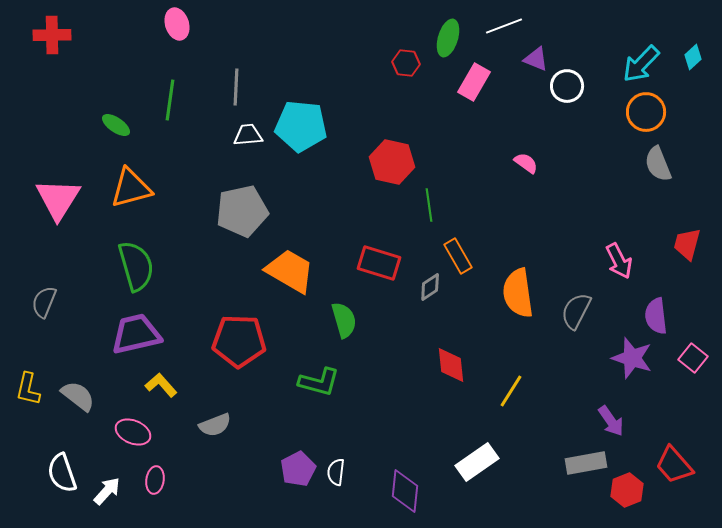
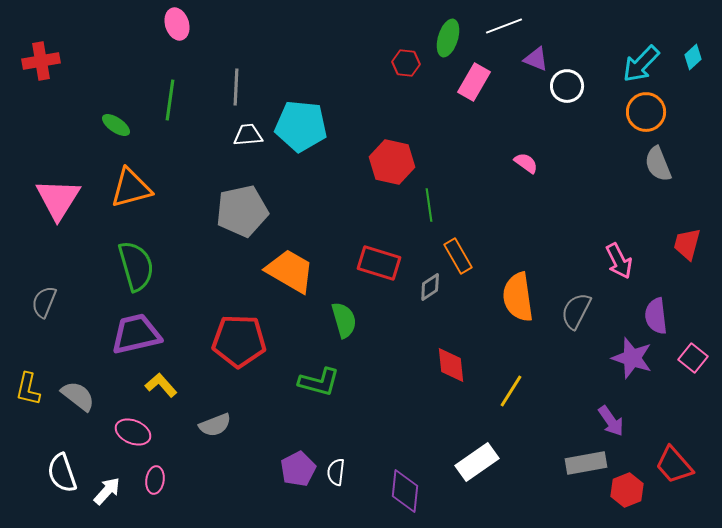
red cross at (52, 35): moved 11 px left, 26 px down; rotated 9 degrees counterclockwise
orange semicircle at (518, 293): moved 4 px down
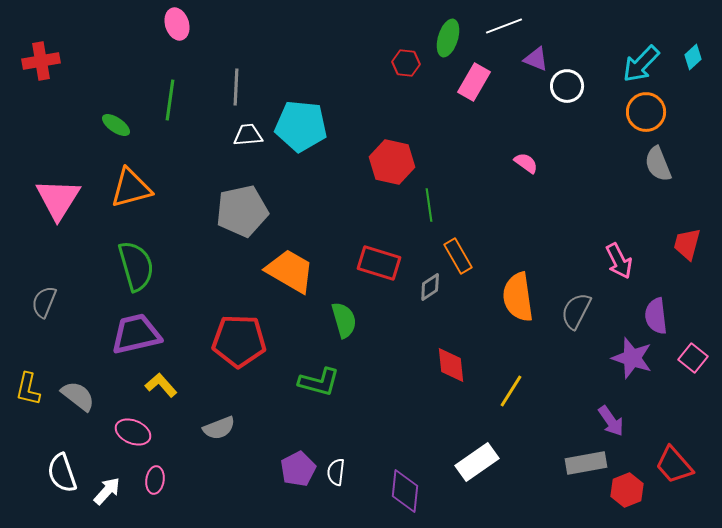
gray semicircle at (215, 425): moved 4 px right, 3 px down
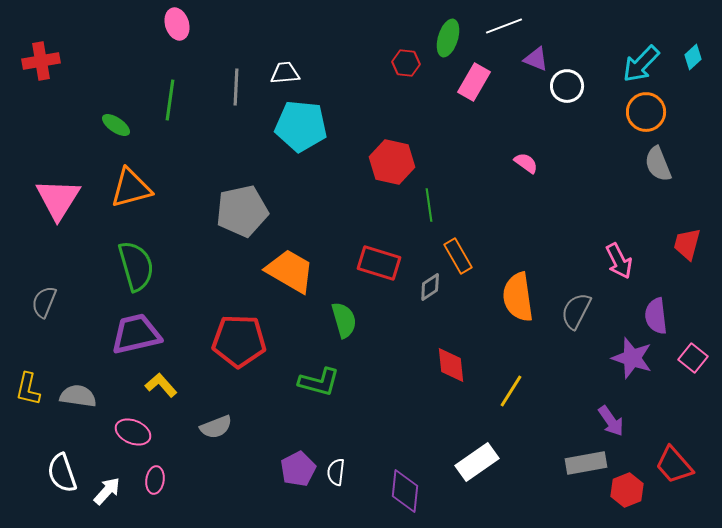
white trapezoid at (248, 135): moved 37 px right, 62 px up
gray semicircle at (78, 396): rotated 30 degrees counterclockwise
gray semicircle at (219, 428): moved 3 px left, 1 px up
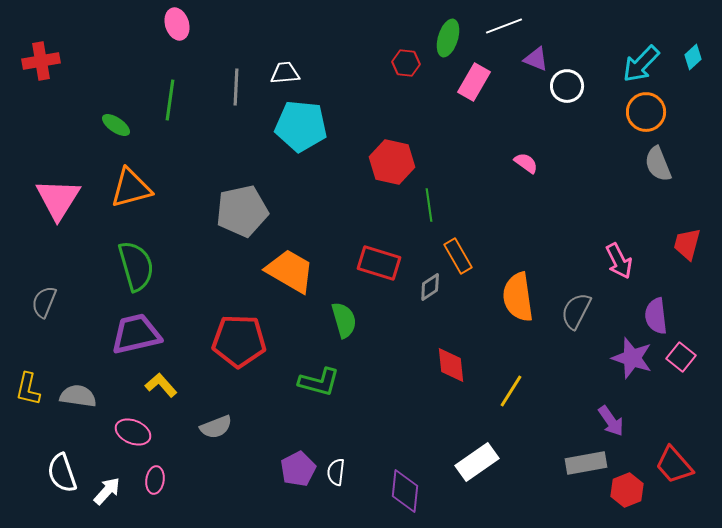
pink square at (693, 358): moved 12 px left, 1 px up
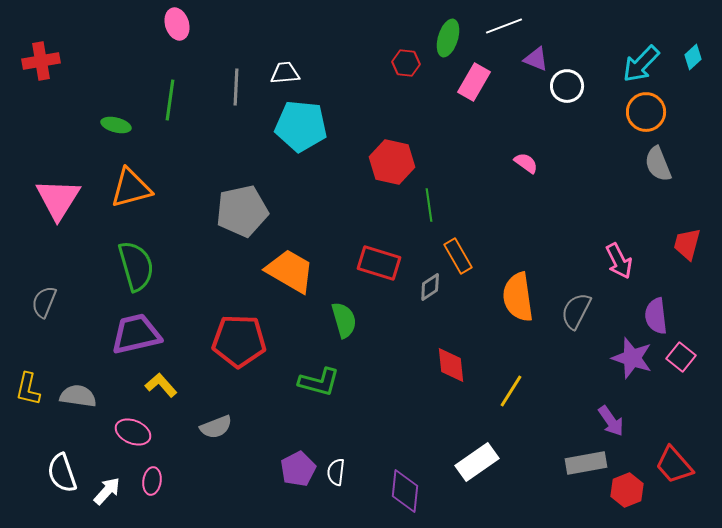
green ellipse at (116, 125): rotated 20 degrees counterclockwise
pink ellipse at (155, 480): moved 3 px left, 1 px down
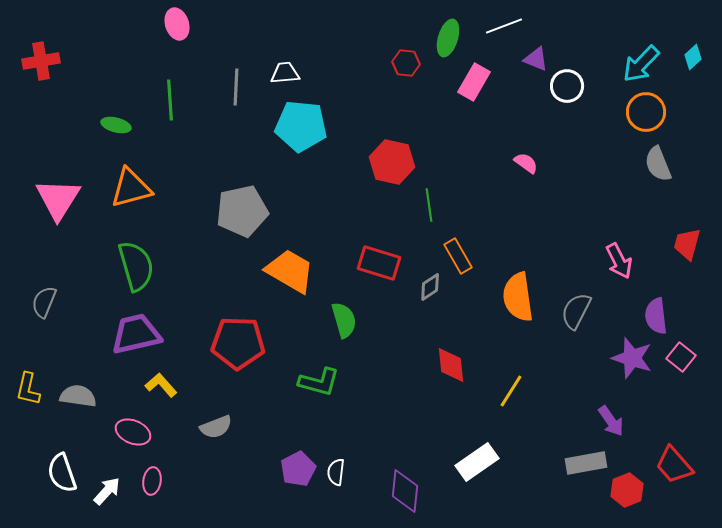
green line at (170, 100): rotated 12 degrees counterclockwise
red pentagon at (239, 341): moved 1 px left, 2 px down
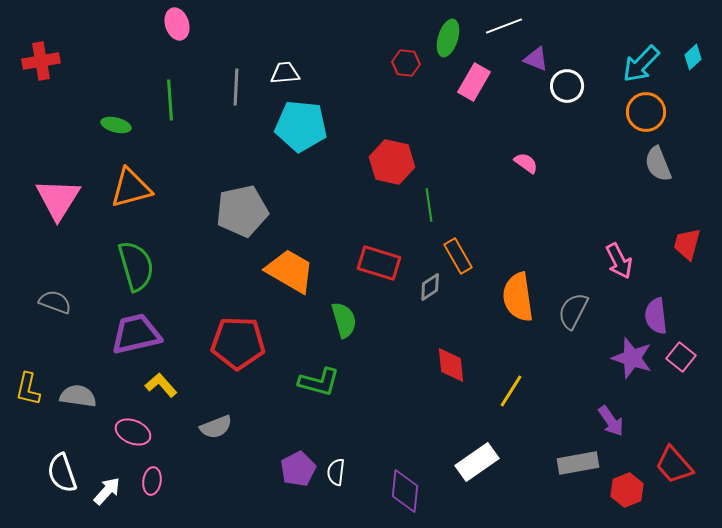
gray semicircle at (44, 302): moved 11 px right; rotated 88 degrees clockwise
gray semicircle at (576, 311): moved 3 px left
gray rectangle at (586, 463): moved 8 px left
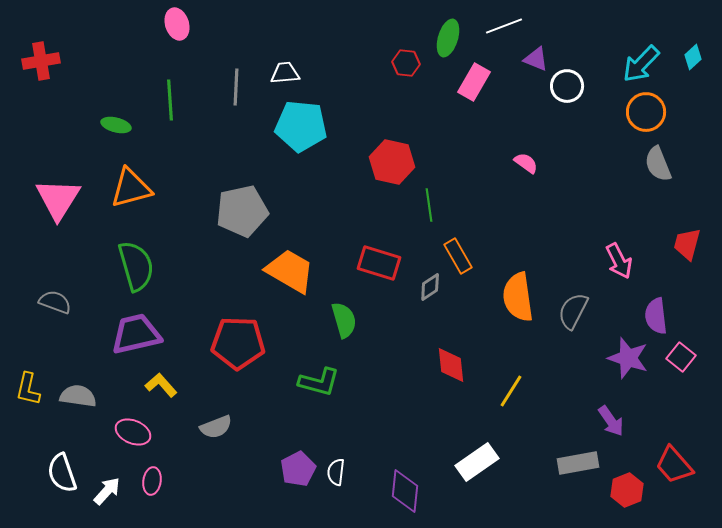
purple star at (632, 358): moved 4 px left
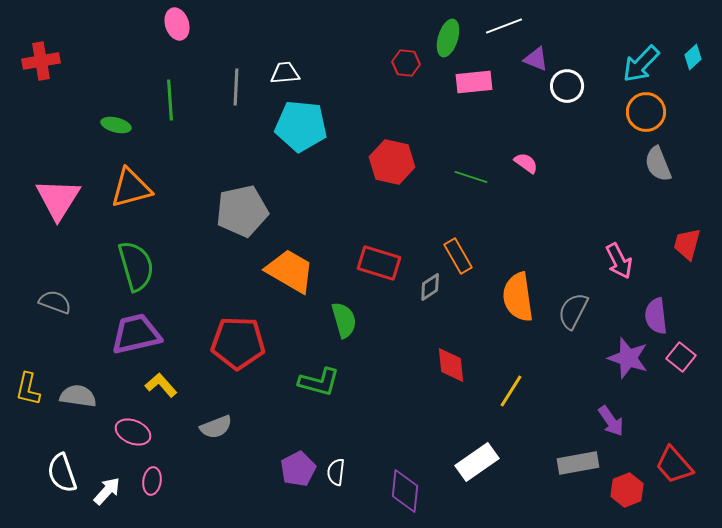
pink rectangle at (474, 82): rotated 54 degrees clockwise
green line at (429, 205): moved 42 px right, 28 px up; rotated 64 degrees counterclockwise
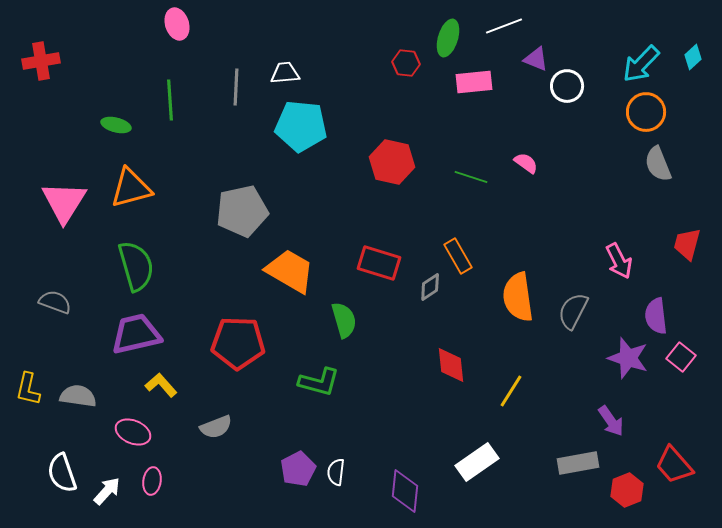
pink triangle at (58, 199): moved 6 px right, 3 px down
